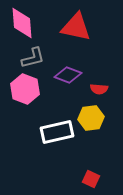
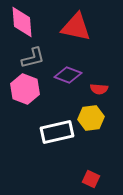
pink diamond: moved 1 px up
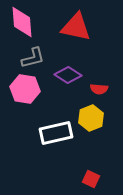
purple diamond: rotated 12 degrees clockwise
pink hexagon: rotated 12 degrees counterclockwise
yellow hexagon: rotated 15 degrees counterclockwise
white rectangle: moved 1 px left, 1 px down
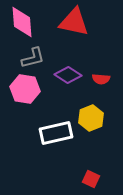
red triangle: moved 2 px left, 5 px up
red semicircle: moved 2 px right, 10 px up
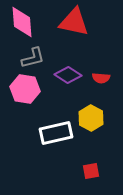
red semicircle: moved 1 px up
yellow hexagon: rotated 10 degrees counterclockwise
red square: moved 8 px up; rotated 36 degrees counterclockwise
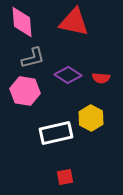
pink hexagon: moved 2 px down
red square: moved 26 px left, 6 px down
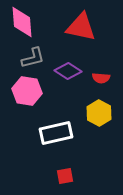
red triangle: moved 7 px right, 5 px down
purple diamond: moved 4 px up
pink hexagon: moved 2 px right
yellow hexagon: moved 8 px right, 5 px up
red square: moved 1 px up
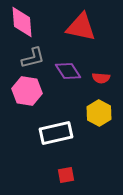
purple diamond: rotated 24 degrees clockwise
red square: moved 1 px right, 1 px up
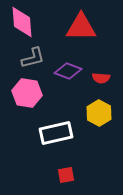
red triangle: rotated 12 degrees counterclockwise
purple diamond: rotated 36 degrees counterclockwise
pink hexagon: moved 2 px down
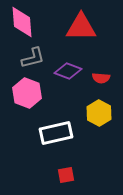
pink hexagon: rotated 12 degrees clockwise
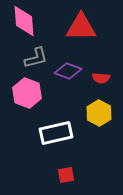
pink diamond: moved 2 px right, 1 px up
gray L-shape: moved 3 px right
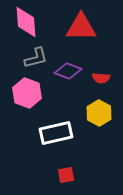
pink diamond: moved 2 px right, 1 px down
